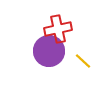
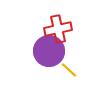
yellow line: moved 14 px left, 9 px down
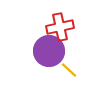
red cross: moved 2 px right, 2 px up
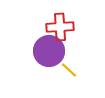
red cross: rotated 8 degrees clockwise
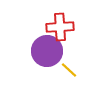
purple circle: moved 2 px left
